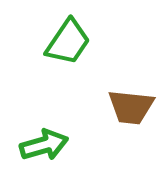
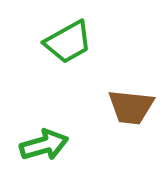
green trapezoid: rotated 27 degrees clockwise
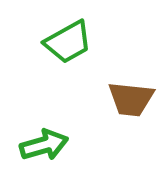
brown trapezoid: moved 8 px up
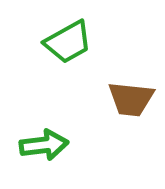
green arrow: rotated 9 degrees clockwise
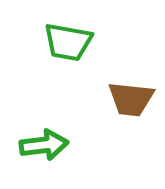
green trapezoid: rotated 39 degrees clockwise
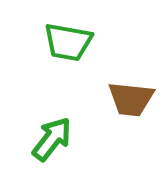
green arrow: moved 8 px right, 6 px up; rotated 45 degrees counterclockwise
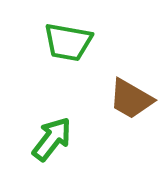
brown trapezoid: rotated 24 degrees clockwise
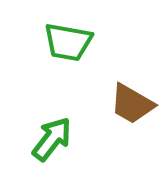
brown trapezoid: moved 1 px right, 5 px down
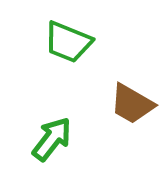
green trapezoid: rotated 12 degrees clockwise
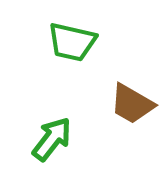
green trapezoid: moved 4 px right; rotated 9 degrees counterclockwise
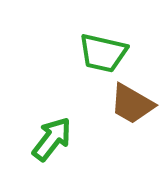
green trapezoid: moved 31 px right, 11 px down
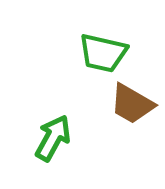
green arrow: moved 1 px right, 1 px up; rotated 9 degrees counterclockwise
